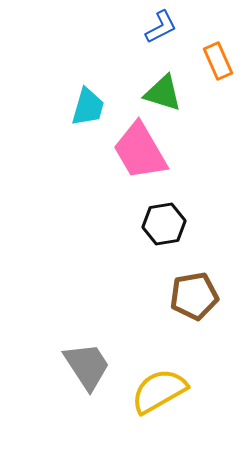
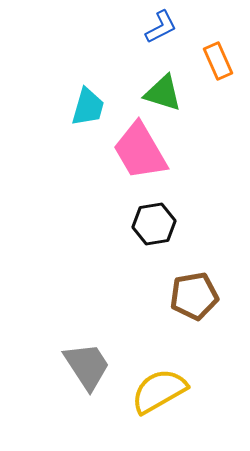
black hexagon: moved 10 px left
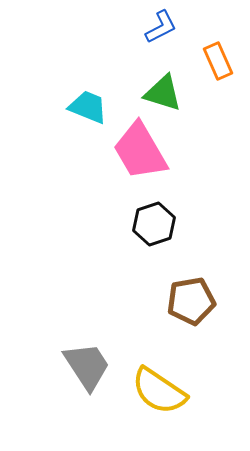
cyan trapezoid: rotated 84 degrees counterclockwise
black hexagon: rotated 9 degrees counterclockwise
brown pentagon: moved 3 px left, 5 px down
yellow semicircle: rotated 116 degrees counterclockwise
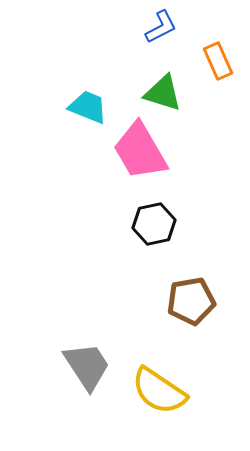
black hexagon: rotated 6 degrees clockwise
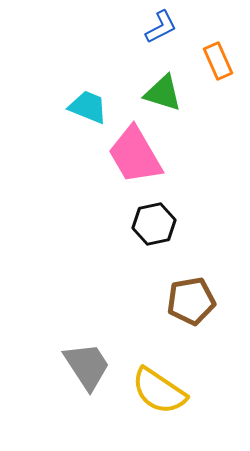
pink trapezoid: moved 5 px left, 4 px down
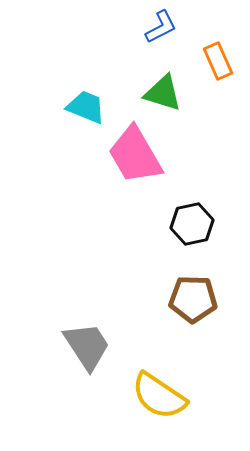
cyan trapezoid: moved 2 px left
black hexagon: moved 38 px right
brown pentagon: moved 2 px right, 2 px up; rotated 12 degrees clockwise
gray trapezoid: moved 20 px up
yellow semicircle: moved 5 px down
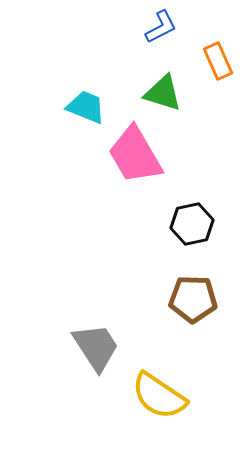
gray trapezoid: moved 9 px right, 1 px down
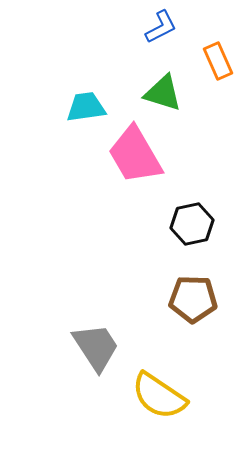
cyan trapezoid: rotated 30 degrees counterclockwise
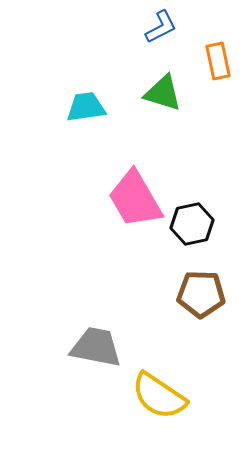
orange rectangle: rotated 12 degrees clockwise
pink trapezoid: moved 44 px down
brown pentagon: moved 8 px right, 5 px up
gray trapezoid: rotated 46 degrees counterclockwise
